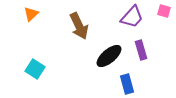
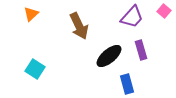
pink square: rotated 24 degrees clockwise
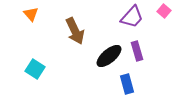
orange triangle: rotated 28 degrees counterclockwise
brown arrow: moved 4 px left, 5 px down
purple rectangle: moved 4 px left, 1 px down
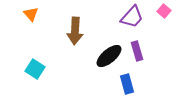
brown arrow: rotated 28 degrees clockwise
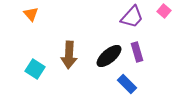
brown arrow: moved 6 px left, 24 px down
purple rectangle: moved 1 px down
blue rectangle: rotated 30 degrees counterclockwise
